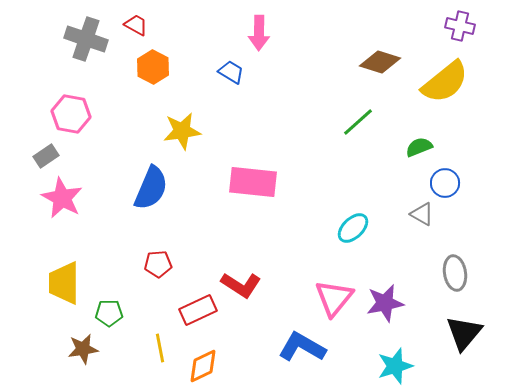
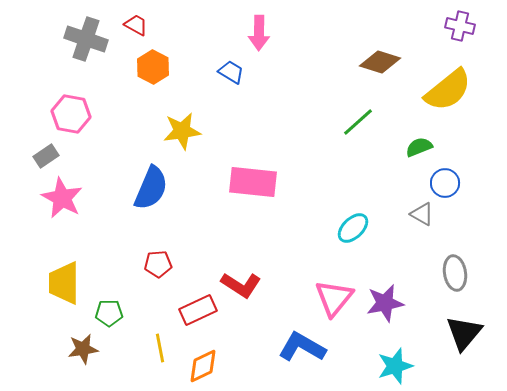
yellow semicircle: moved 3 px right, 8 px down
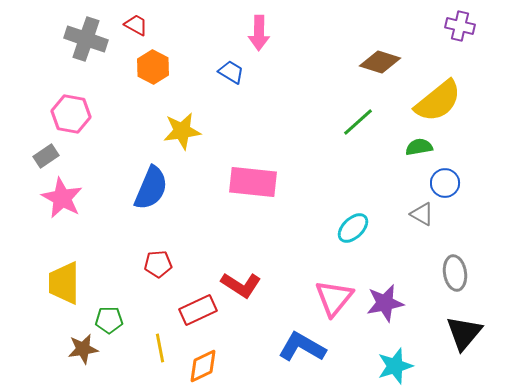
yellow semicircle: moved 10 px left, 11 px down
green semicircle: rotated 12 degrees clockwise
green pentagon: moved 7 px down
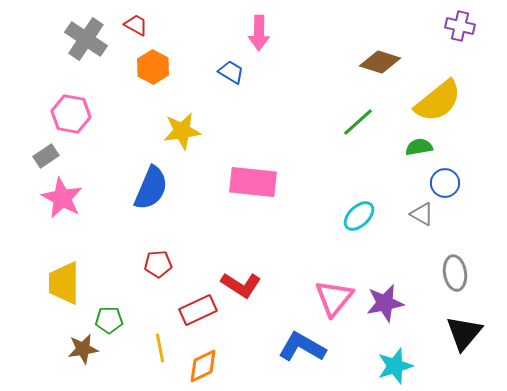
gray cross: rotated 15 degrees clockwise
cyan ellipse: moved 6 px right, 12 px up
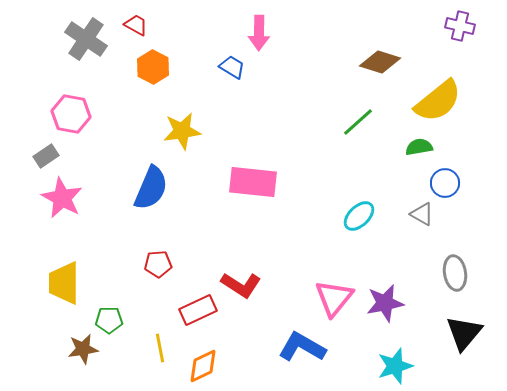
blue trapezoid: moved 1 px right, 5 px up
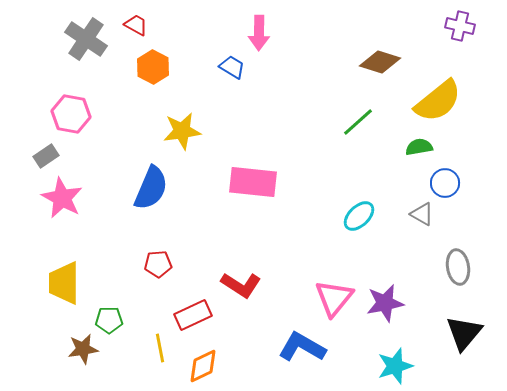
gray ellipse: moved 3 px right, 6 px up
red rectangle: moved 5 px left, 5 px down
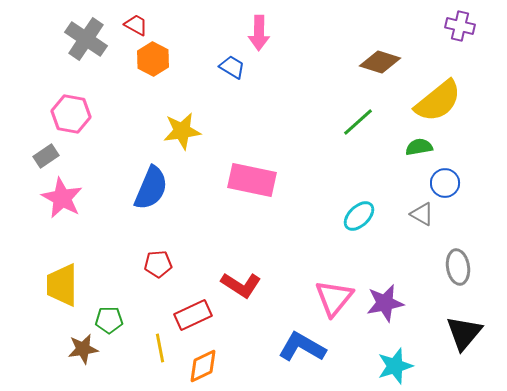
orange hexagon: moved 8 px up
pink rectangle: moved 1 px left, 2 px up; rotated 6 degrees clockwise
yellow trapezoid: moved 2 px left, 2 px down
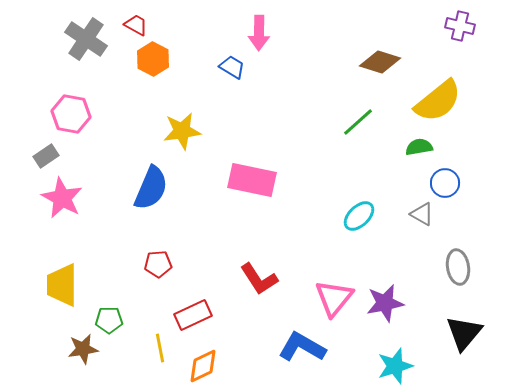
red L-shape: moved 18 px right, 6 px up; rotated 24 degrees clockwise
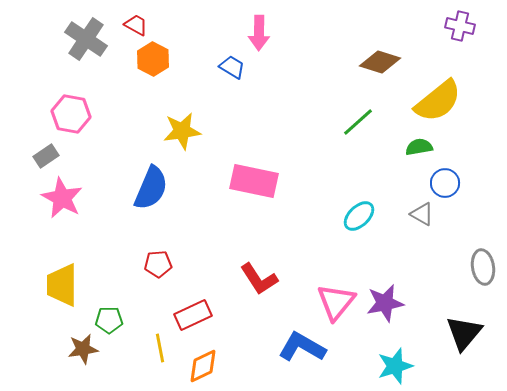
pink rectangle: moved 2 px right, 1 px down
gray ellipse: moved 25 px right
pink triangle: moved 2 px right, 4 px down
